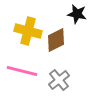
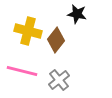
brown diamond: rotated 25 degrees counterclockwise
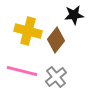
black star: moved 3 px left, 1 px down; rotated 18 degrees counterclockwise
gray cross: moved 3 px left, 3 px up
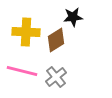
black star: moved 1 px left, 2 px down
yellow cross: moved 2 px left, 1 px down; rotated 12 degrees counterclockwise
brown diamond: rotated 20 degrees clockwise
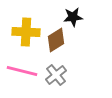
gray cross: moved 2 px up
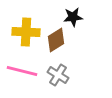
gray cross: moved 2 px right; rotated 20 degrees counterclockwise
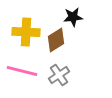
gray cross: moved 1 px right; rotated 25 degrees clockwise
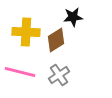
pink line: moved 2 px left, 1 px down
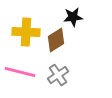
gray cross: moved 1 px left
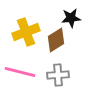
black star: moved 2 px left, 1 px down
yellow cross: rotated 24 degrees counterclockwise
gray cross: rotated 30 degrees clockwise
